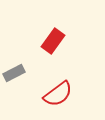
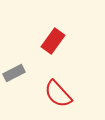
red semicircle: rotated 84 degrees clockwise
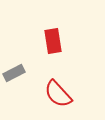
red rectangle: rotated 45 degrees counterclockwise
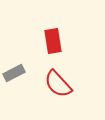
red semicircle: moved 10 px up
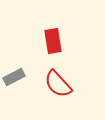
gray rectangle: moved 4 px down
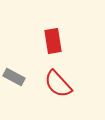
gray rectangle: rotated 55 degrees clockwise
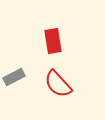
gray rectangle: rotated 55 degrees counterclockwise
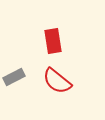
red semicircle: moved 1 px left, 3 px up; rotated 8 degrees counterclockwise
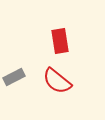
red rectangle: moved 7 px right
